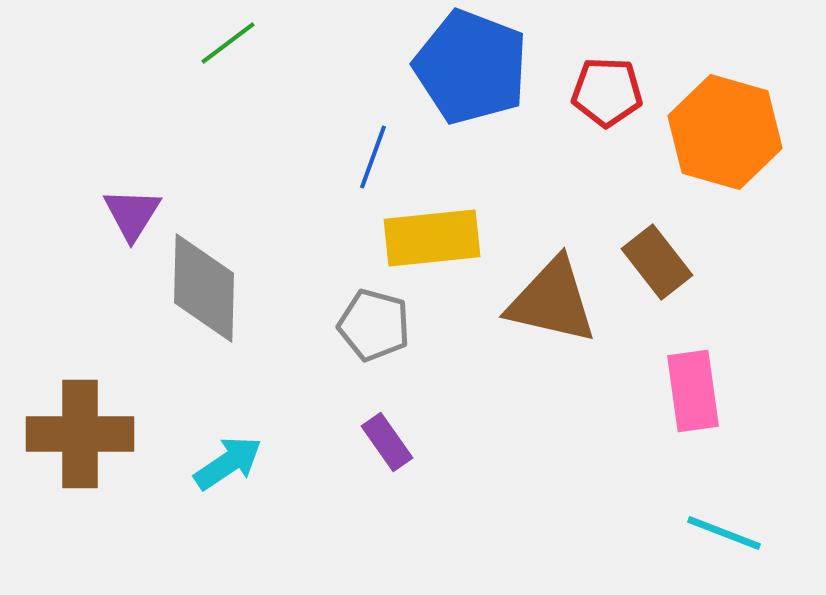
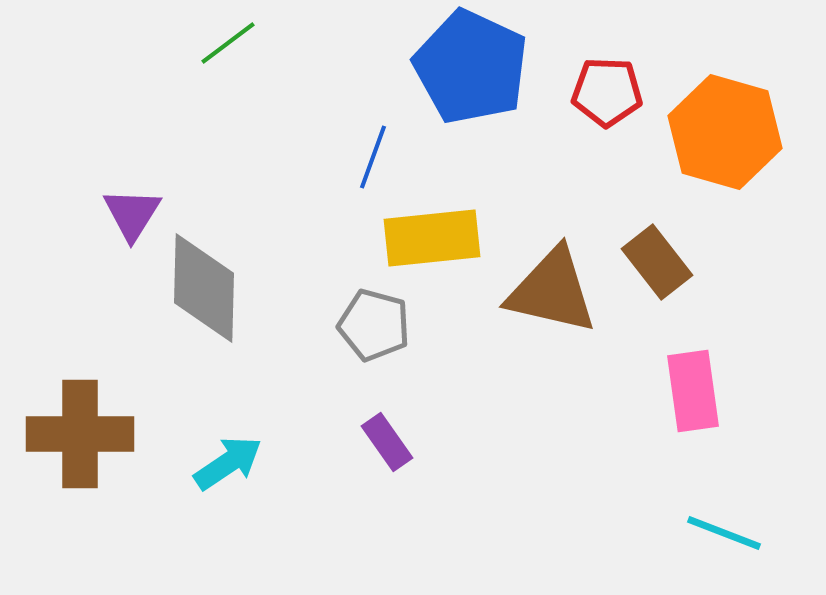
blue pentagon: rotated 4 degrees clockwise
brown triangle: moved 10 px up
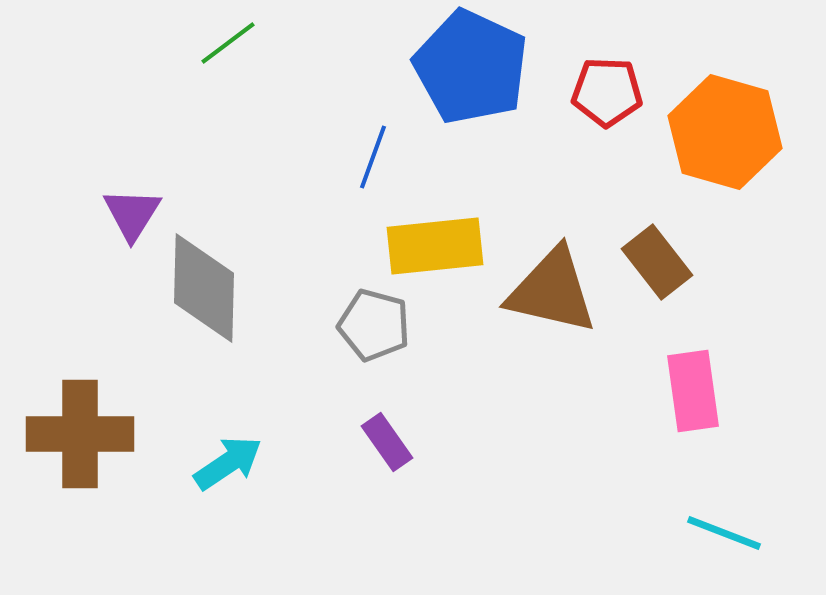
yellow rectangle: moved 3 px right, 8 px down
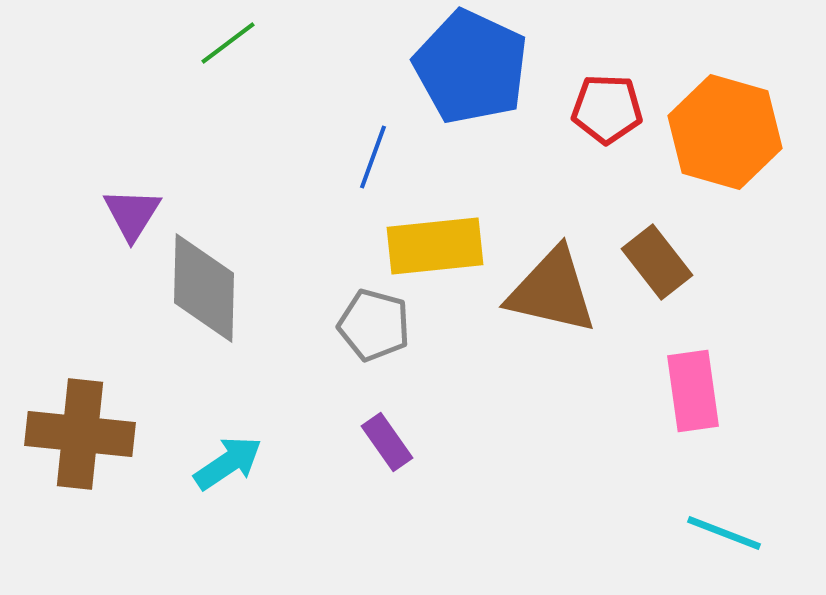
red pentagon: moved 17 px down
brown cross: rotated 6 degrees clockwise
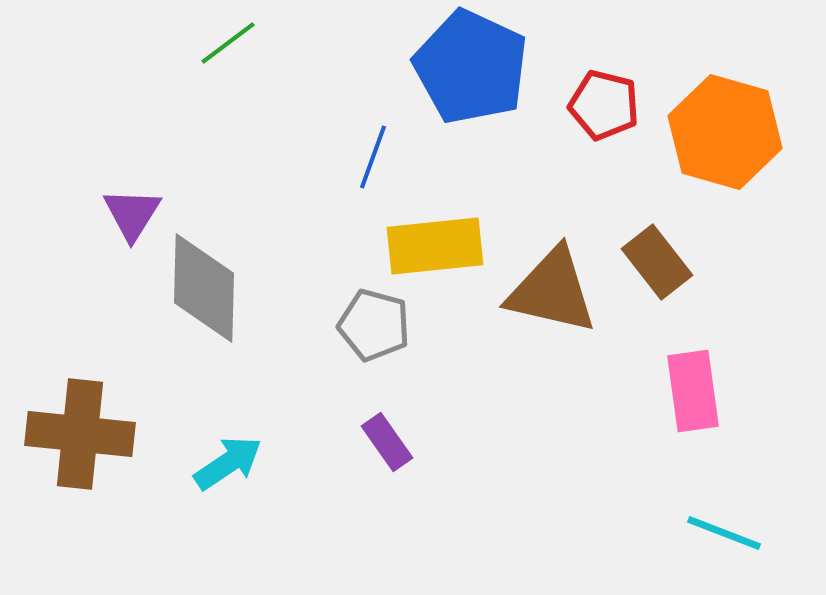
red pentagon: moved 3 px left, 4 px up; rotated 12 degrees clockwise
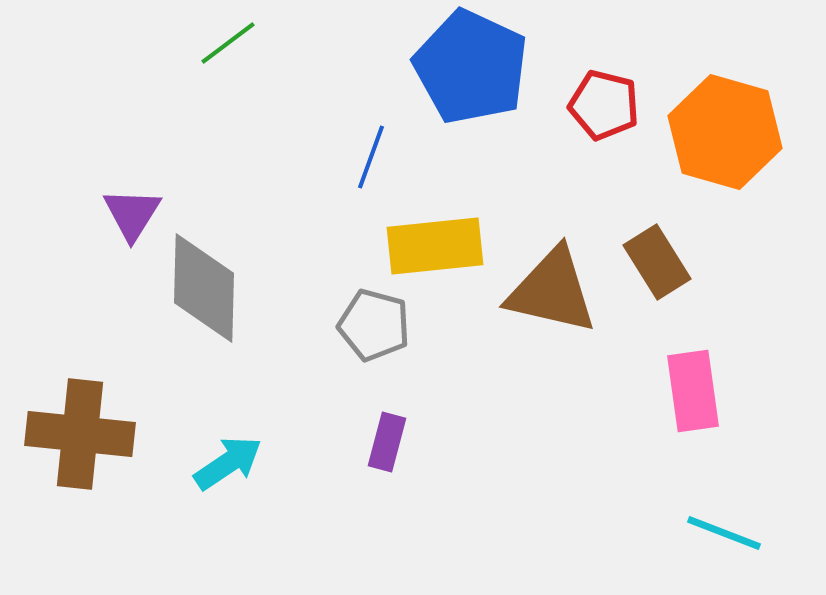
blue line: moved 2 px left
brown rectangle: rotated 6 degrees clockwise
purple rectangle: rotated 50 degrees clockwise
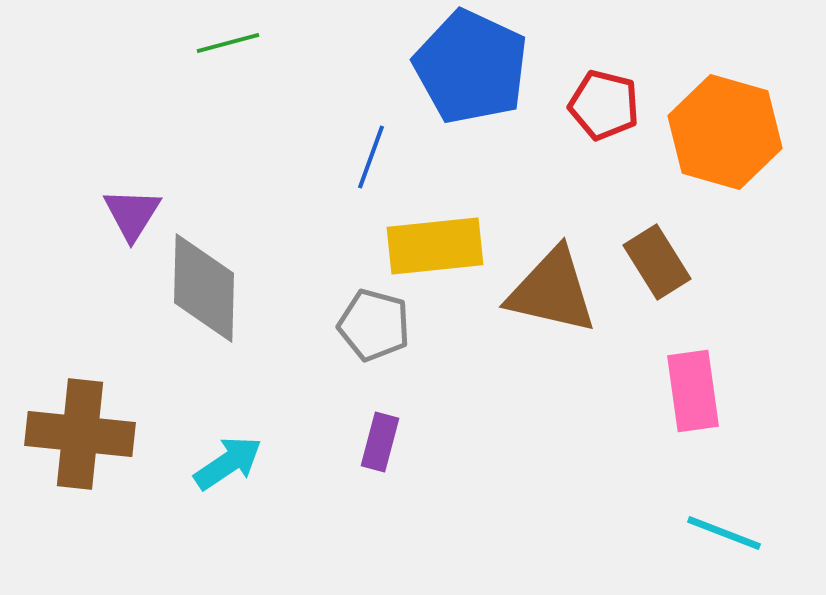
green line: rotated 22 degrees clockwise
purple rectangle: moved 7 px left
